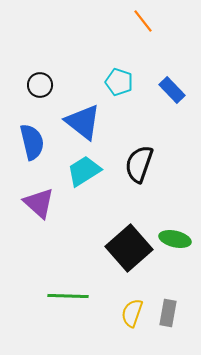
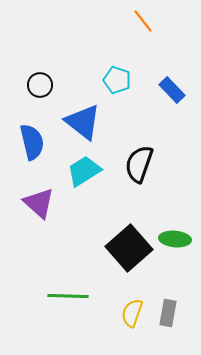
cyan pentagon: moved 2 px left, 2 px up
green ellipse: rotated 8 degrees counterclockwise
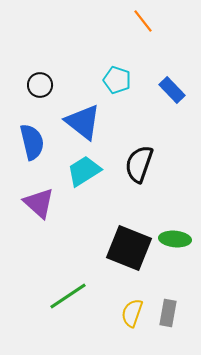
black square: rotated 27 degrees counterclockwise
green line: rotated 36 degrees counterclockwise
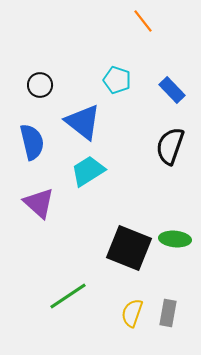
black semicircle: moved 31 px right, 18 px up
cyan trapezoid: moved 4 px right
